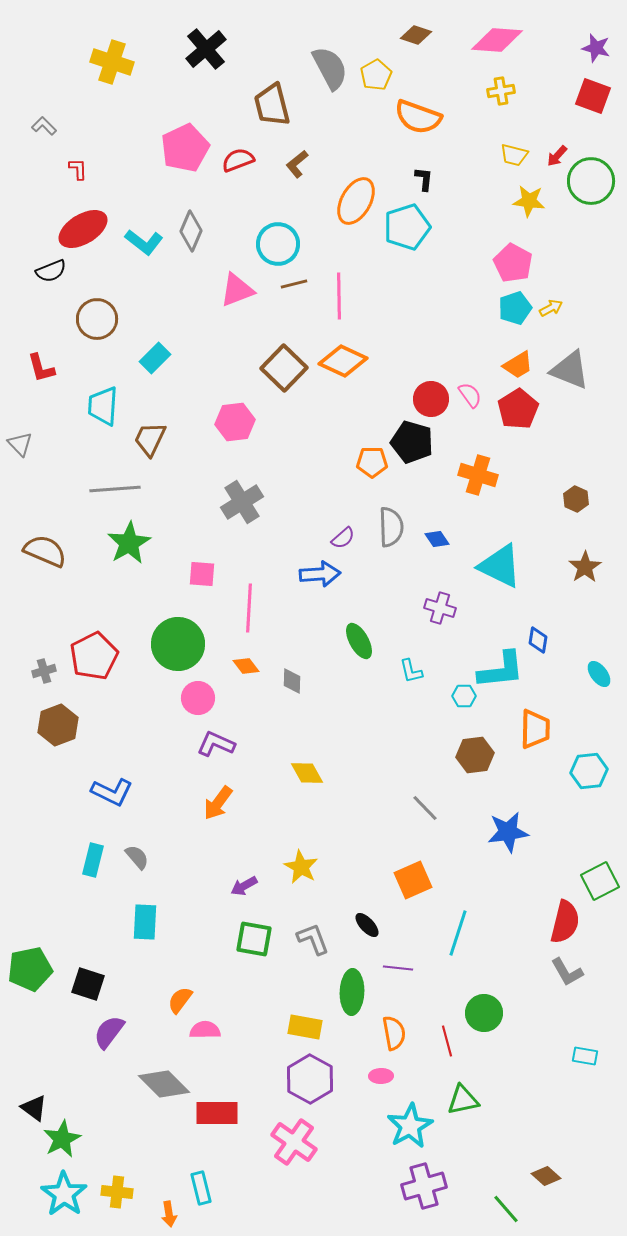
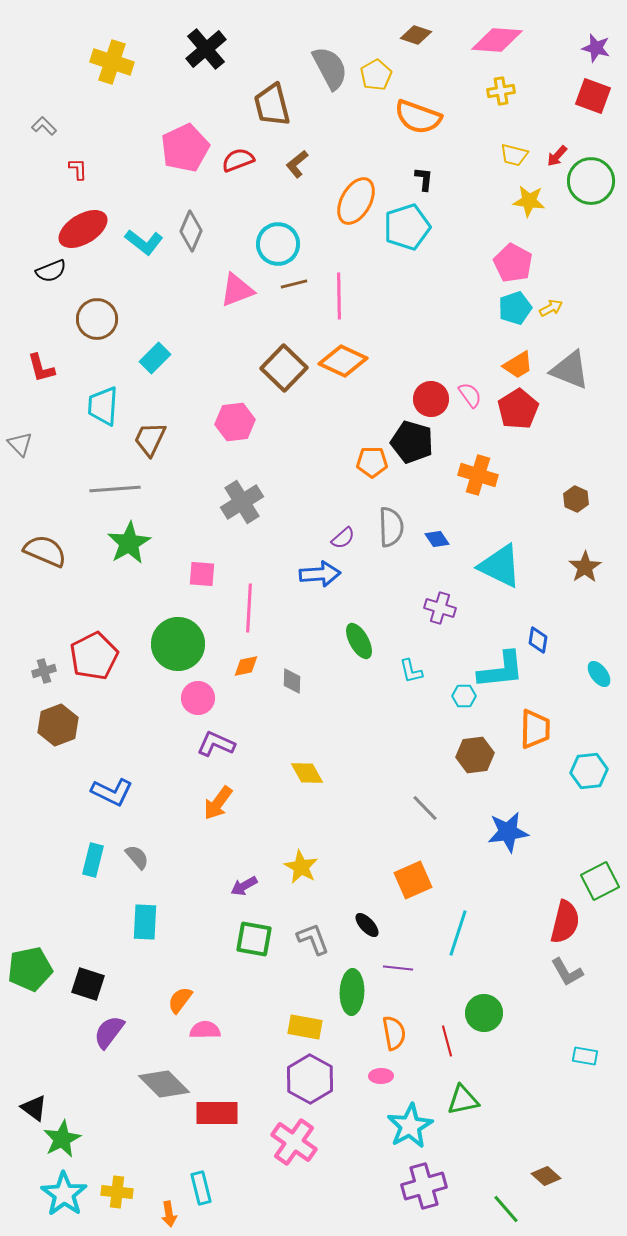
orange diamond at (246, 666): rotated 64 degrees counterclockwise
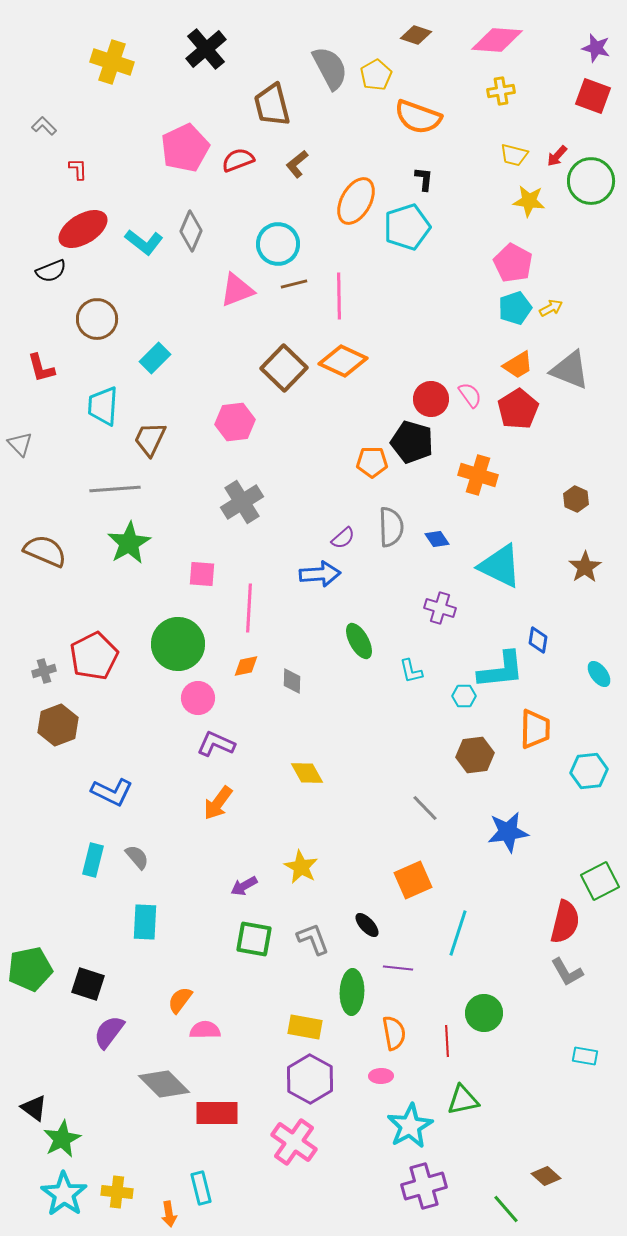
red line at (447, 1041): rotated 12 degrees clockwise
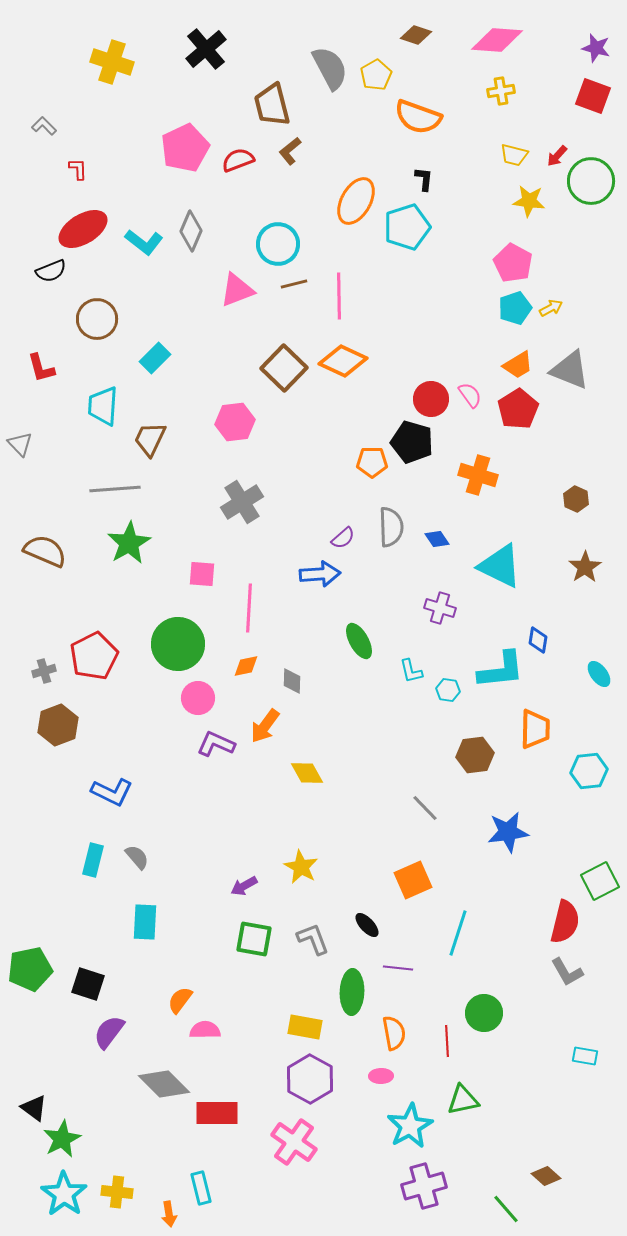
brown L-shape at (297, 164): moved 7 px left, 13 px up
cyan hexagon at (464, 696): moved 16 px left, 6 px up; rotated 10 degrees clockwise
orange arrow at (218, 803): moved 47 px right, 77 px up
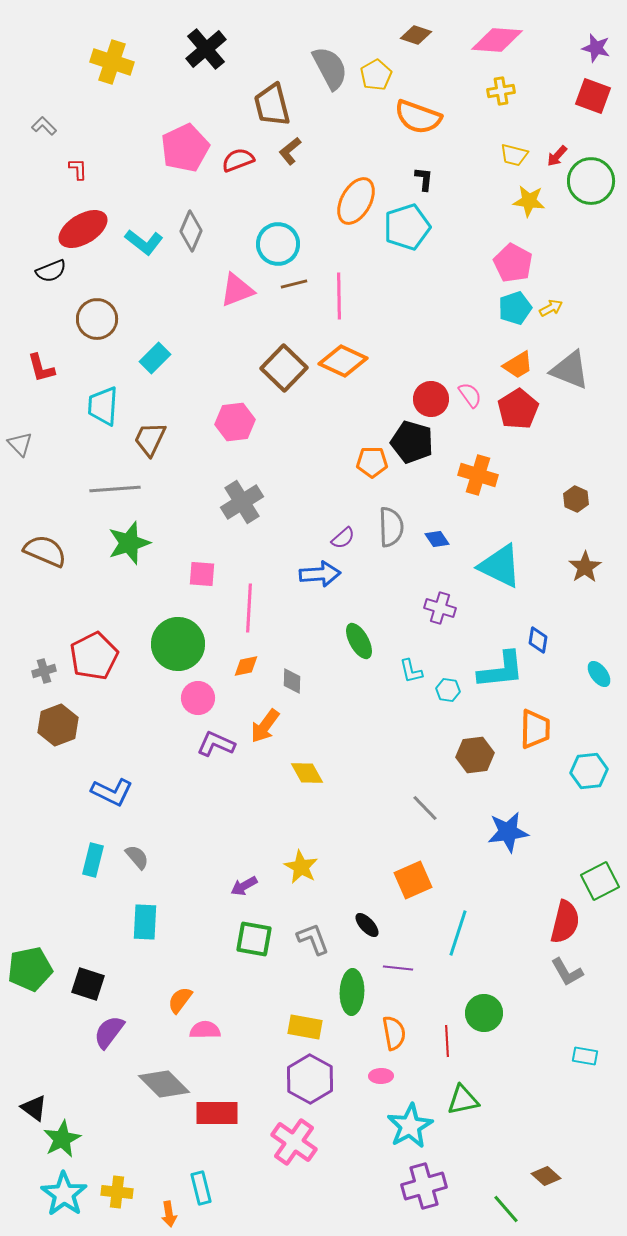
green star at (129, 543): rotated 12 degrees clockwise
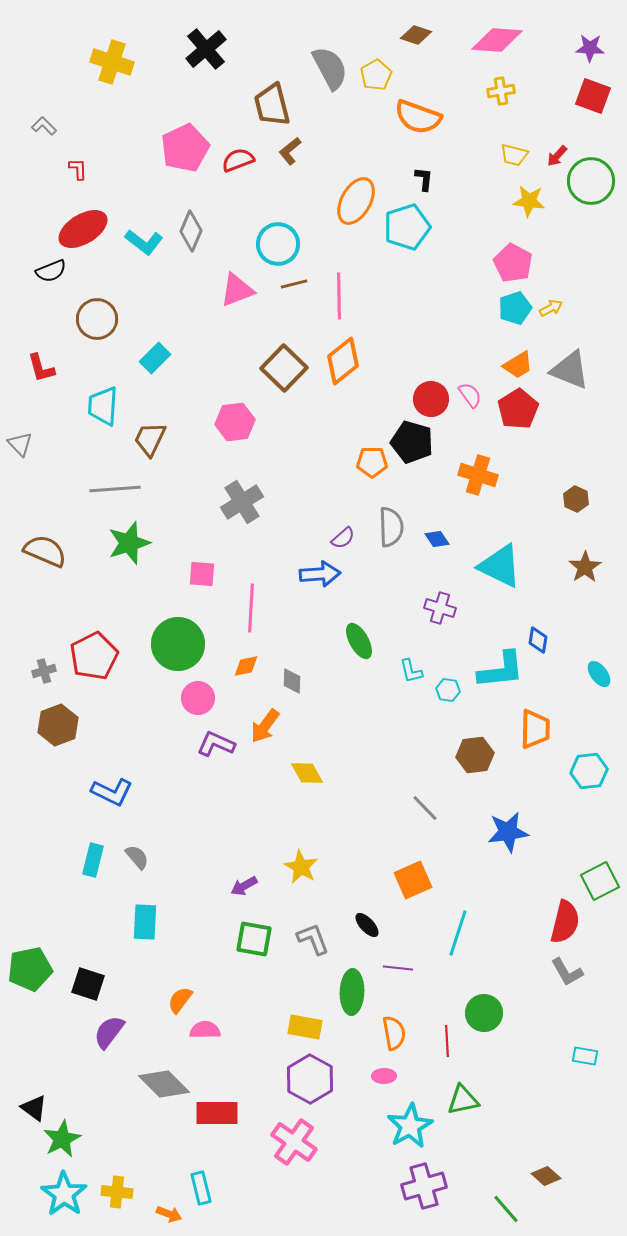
purple star at (596, 48): moved 6 px left; rotated 12 degrees counterclockwise
orange diamond at (343, 361): rotated 63 degrees counterclockwise
pink line at (249, 608): moved 2 px right
pink ellipse at (381, 1076): moved 3 px right
orange arrow at (169, 1214): rotated 60 degrees counterclockwise
